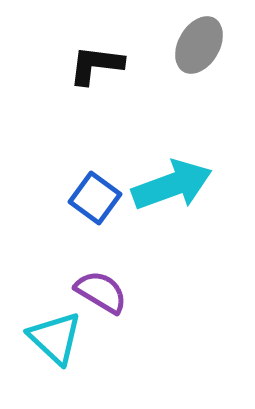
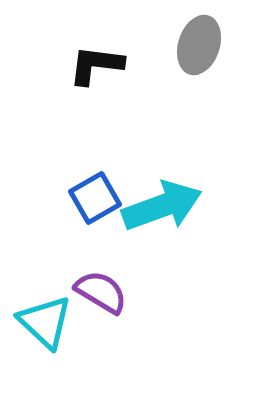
gray ellipse: rotated 12 degrees counterclockwise
cyan arrow: moved 10 px left, 21 px down
blue square: rotated 24 degrees clockwise
cyan triangle: moved 10 px left, 16 px up
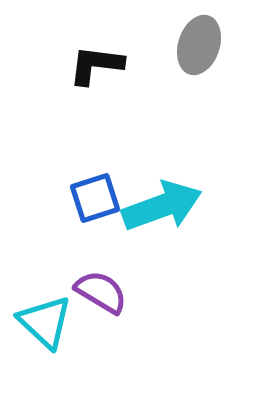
blue square: rotated 12 degrees clockwise
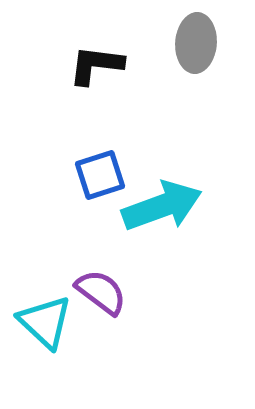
gray ellipse: moved 3 px left, 2 px up; rotated 14 degrees counterclockwise
blue square: moved 5 px right, 23 px up
purple semicircle: rotated 6 degrees clockwise
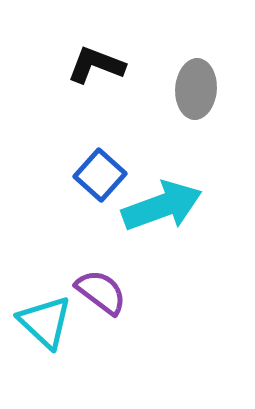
gray ellipse: moved 46 px down
black L-shape: rotated 14 degrees clockwise
blue square: rotated 30 degrees counterclockwise
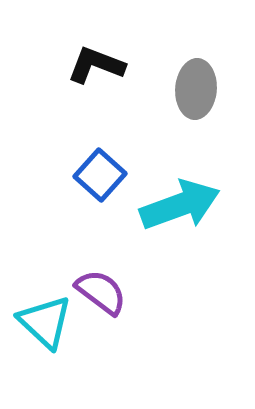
cyan arrow: moved 18 px right, 1 px up
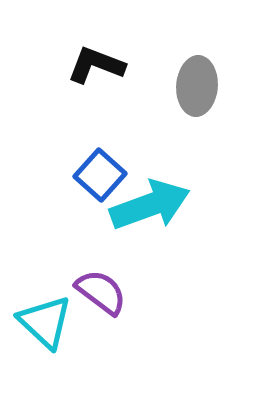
gray ellipse: moved 1 px right, 3 px up
cyan arrow: moved 30 px left
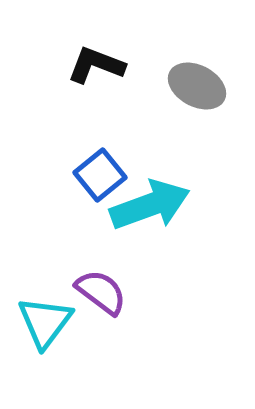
gray ellipse: rotated 66 degrees counterclockwise
blue square: rotated 9 degrees clockwise
cyan triangle: rotated 24 degrees clockwise
